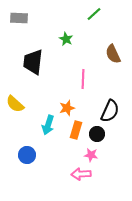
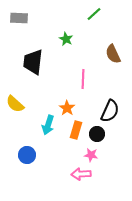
orange star: rotated 21 degrees counterclockwise
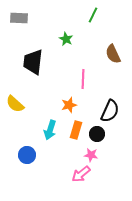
green line: moved 1 px left, 1 px down; rotated 21 degrees counterclockwise
orange star: moved 2 px right, 3 px up; rotated 21 degrees clockwise
cyan arrow: moved 2 px right, 5 px down
pink arrow: rotated 36 degrees counterclockwise
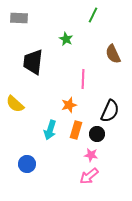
blue circle: moved 9 px down
pink arrow: moved 8 px right, 2 px down
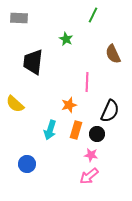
pink line: moved 4 px right, 3 px down
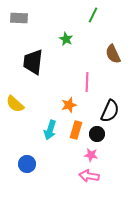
pink arrow: rotated 48 degrees clockwise
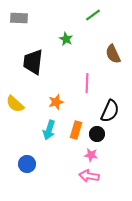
green line: rotated 28 degrees clockwise
pink line: moved 1 px down
orange star: moved 13 px left, 3 px up
cyan arrow: moved 1 px left
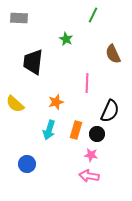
green line: rotated 28 degrees counterclockwise
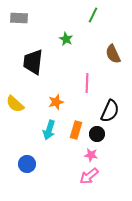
pink arrow: rotated 48 degrees counterclockwise
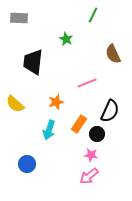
pink line: rotated 66 degrees clockwise
orange rectangle: moved 3 px right, 6 px up; rotated 18 degrees clockwise
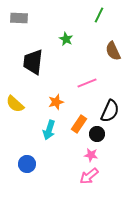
green line: moved 6 px right
brown semicircle: moved 3 px up
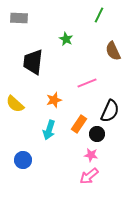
orange star: moved 2 px left, 2 px up
blue circle: moved 4 px left, 4 px up
